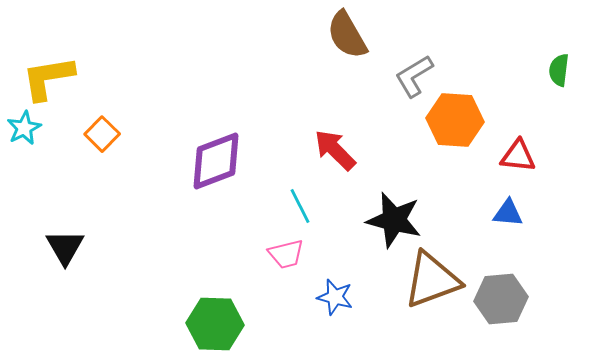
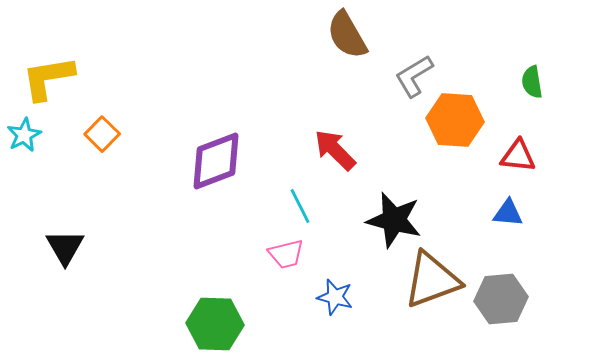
green semicircle: moved 27 px left, 12 px down; rotated 16 degrees counterclockwise
cyan star: moved 7 px down
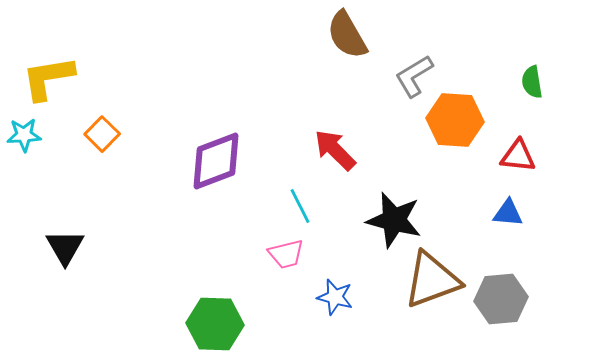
cyan star: rotated 24 degrees clockwise
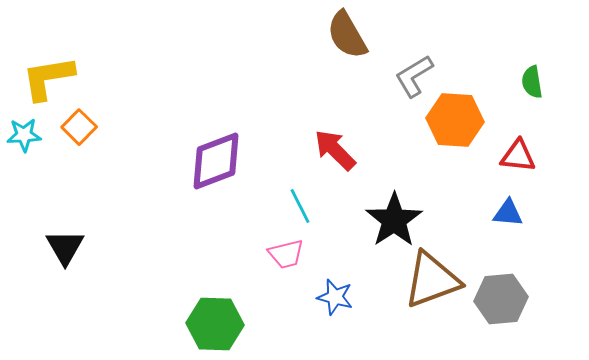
orange square: moved 23 px left, 7 px up
black star: rotated 24 degrees clockwise
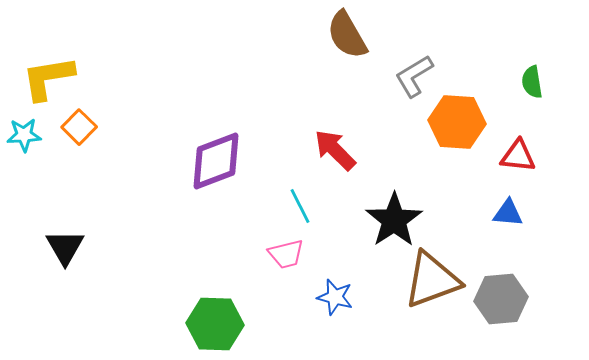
orange hexagon: moved 2 px right, 2 px down
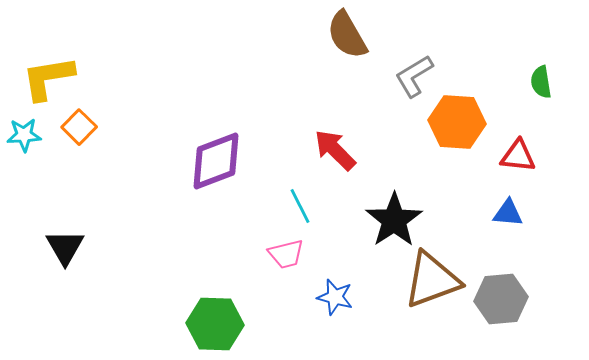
green semicircle: moved 9 px right
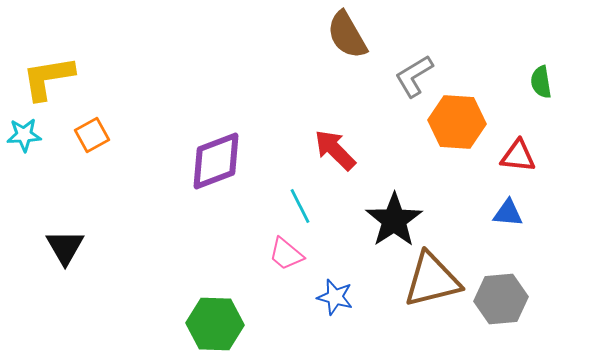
orange square: moved 13 px right, 8 px down; rotated 16 degrees clockwise
pink trapezoid: rotated 54 degrees clockwise
brown triangle: rotated 6 degrees clockwise
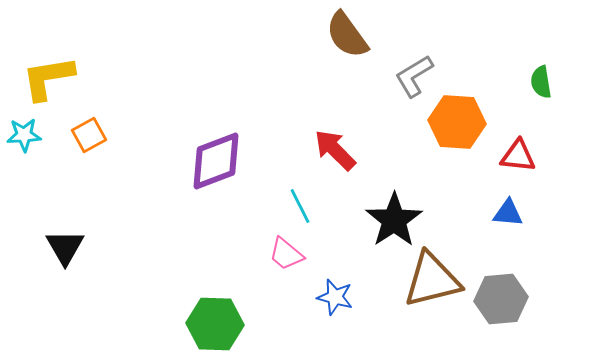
brown semicircle: rotated 6 degrees counterclockwise
orange square: moved 3 px left
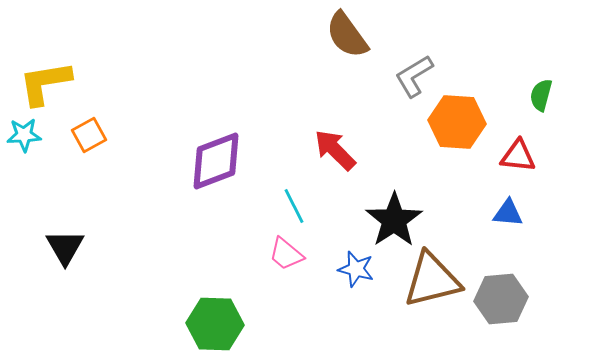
yellow L-shape: moved 3 px left, 5 px down
green semicircle: moved 13 px down; rotated 24 degrees clockwise
cyan line: moved 6 px left
blue star: moved 21 px right, 28 px up
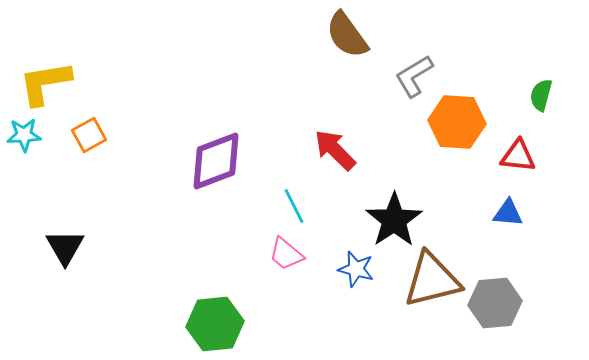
gray hexagon: moved 6 px left, 4 px down
green hexagon: rotated 8 degrees counterclockwise
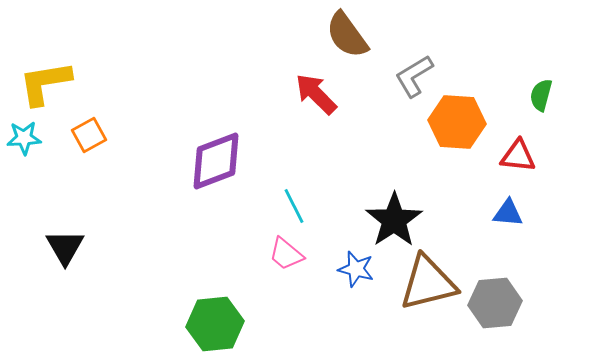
cyan star: moved 3 px down
red arrow: moved 19 px left, 56 px up
brown triangle: moved 4 px left, 3 px down
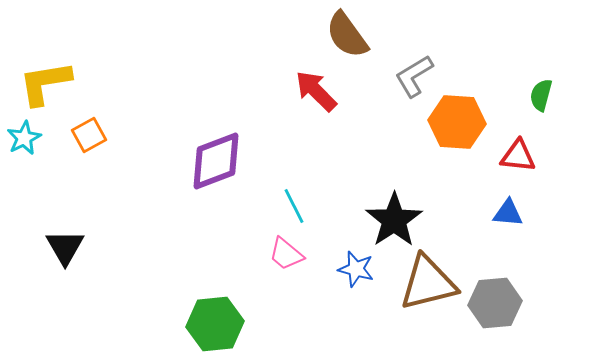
red arrow: moved 3 px up
cyan star: rotated 24 degrees counterclockwise
